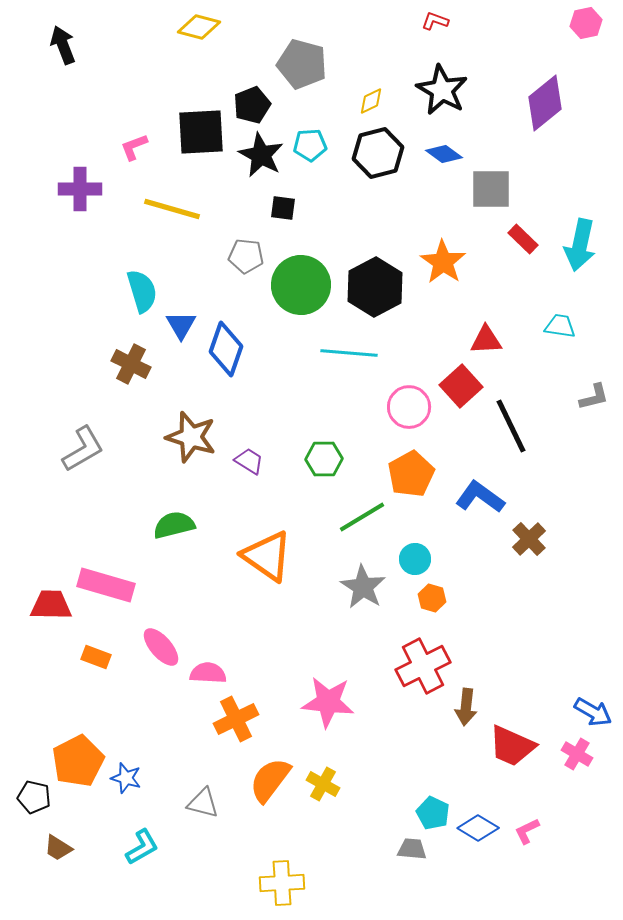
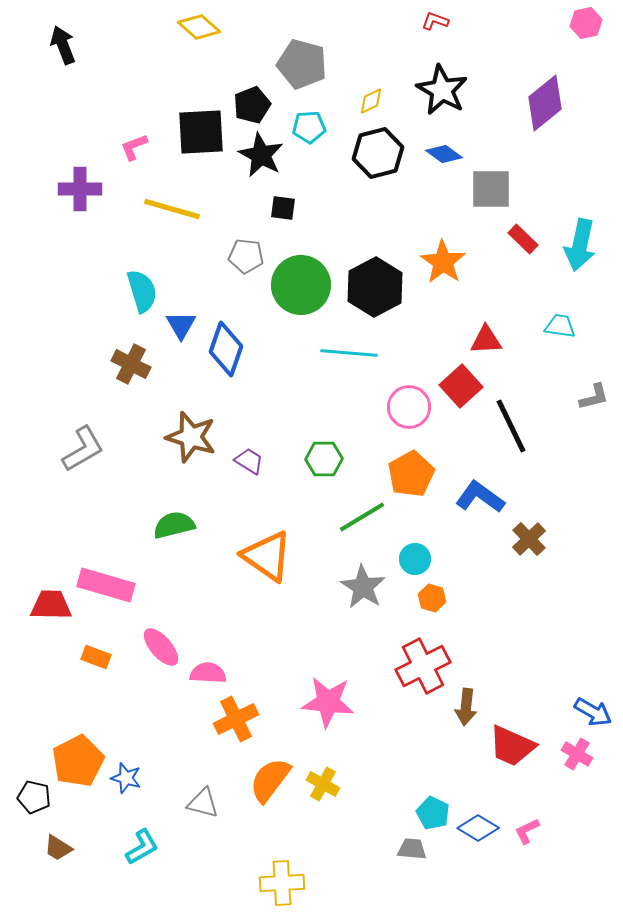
yellow diamond at (199, 27): rotated 27 degrees clockwise
cyan pentagon at (310, 145): moved 1 px left, 18 px up
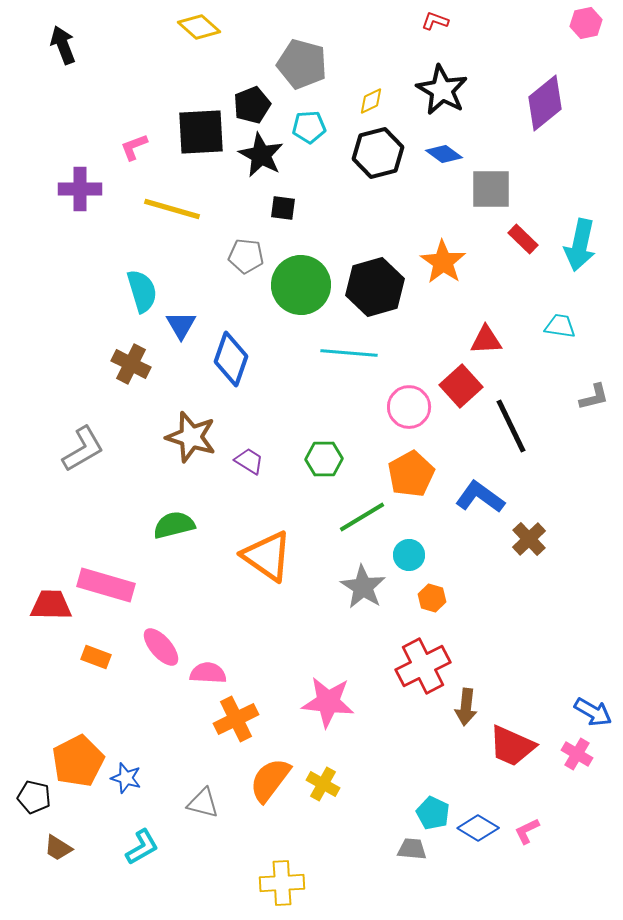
black hexagon at (375, 287): rotated 12 degrees clockwise
blue diamond at (226, 349): moved 5 px right, 10 px down
cyan circle at (415, 559): moved 6 px left, 4 px up
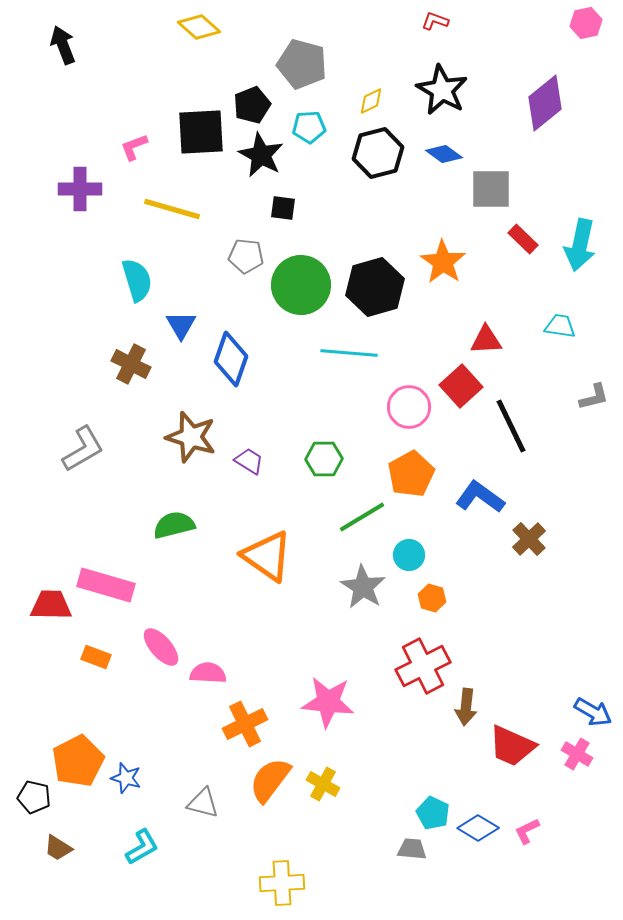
cyan semicircle at (142, 291): moved 5 px left, 11 px up
orange cross at (236, 719): moved 9 px right, 5 px down
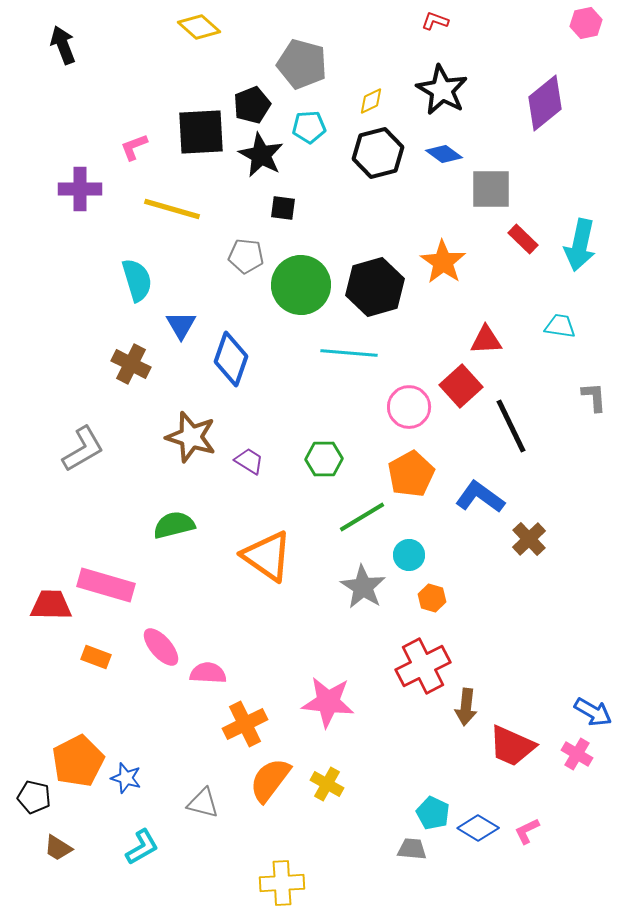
gray L-shape at (594, 397): rotated 80 degrees counterclockwise
yellow cross at (323, 784): moved 4 px right
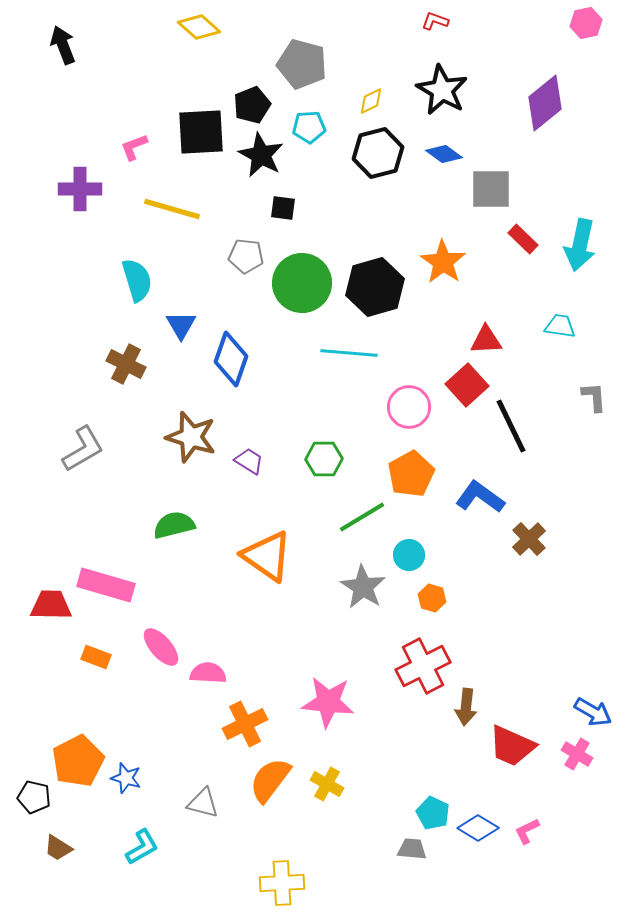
green circle at (301, 285): moved 1 px right, 2 px up
brown cross at (131, 364): moved 5 px left
red square at (461, 386): moved 6 px right, 1 px up
